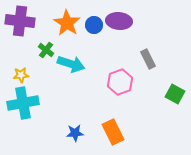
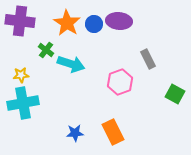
blue circle: moved 1 px up
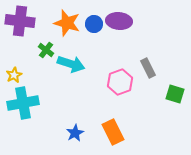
orange star: rotated 16 degrees counterclockwise
gray rectangle: moved 9 px down
yellow star: moved 7 px left; rotated 21 degrees counterclockwise
green square: rotated 12 degrees counterclockwise
blue star: rotated 24 degrees counterclockwise
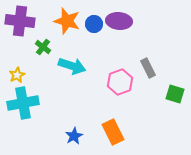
orange star: moved 2 px up
green cross: moved 3 px left, 3 px up
cyan arrow: moved 1 px right, 2 px down
yellow star: moved 3 px right
blue star: moved 1 px left, 3 px down
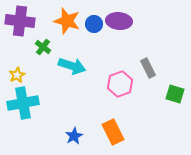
pink hexagon: moved 2 px down
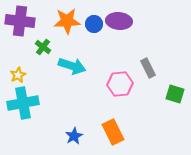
orange star: rotated 20 degrees counterclockwise
yellow star: moved 1 px right
pink hexagon: rotated 15 degrees clockwise
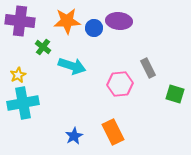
blue circle: moved 4 px down
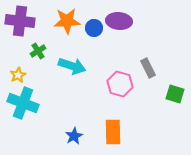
green cross: moved 5 px left, 4 px down; rotated 21 degrees clockwise
pink hexagon: rotated 20 degrees clockwise
cyan cross: rotated 32 degrees clockwise
orange rectangle: rotated 25 degrees clockwise
